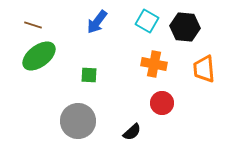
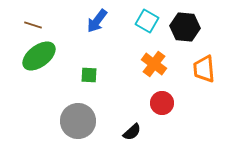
blue arrow: moved 1 px up
orange cross: rotated 25 degrees clockwise
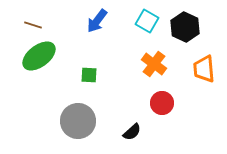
black hexagon: rotated 20 degrees clockwise
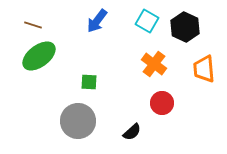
green square: moved 7 px down
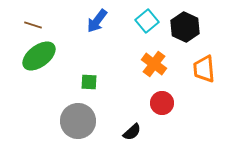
cyan square: rotated 20 degrees clockwise
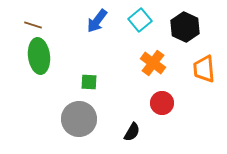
cyan square: moved 7 px left, 1 px up
green ellipse: rotated 60 degrees counterclockwise
orange cross: moved 1 px left, 1 px up
gray circle: moved 1 px right, 2 px up
black semicircle: rotated 18 degrees counterclockwise
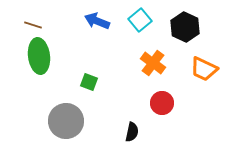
blue arrow: rotated 75 degrees clockwise
orange trapezoid: rotated 60 degrees counterclockwise
green square: rotated 18 degrees clockwise
gray circle: moved 13 px left, 2 px down
black semicircle: rotated 18 degrees counterclockwise
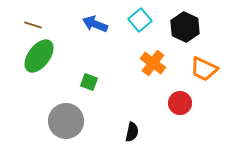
blue arrow: moved 2 px left, 3 px down
green ellipse: rotated 44 degrees clockwise
red circle: moved 18 px right
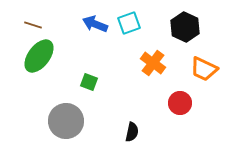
cyan square: moved 11 px left, 3 px down; rotated 20 degrees clockwise
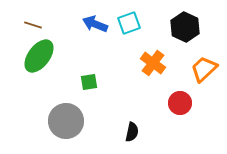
orange trapezoid: rotated 112 degrees clockwise
green square: rotated 30 degrees counterclockwise
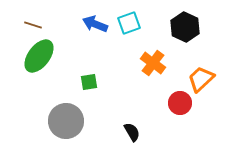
orange trapezoid: moved 3 px left, 10 px down
black semicircle: rotated 42 degrees counterclockwise
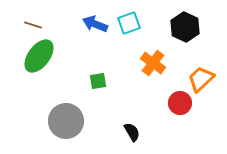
green square: moved 9 px right, 1 px up
